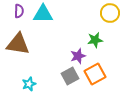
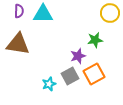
orange square: moved 1 px left
cyan star: moved 20 px right
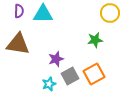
purple star: moved 22 px left, 3 px down
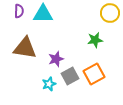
brown triangle: moved 7 px right, 4 px down
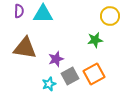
yellow circle: moved 3 px down
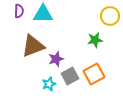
brown triangle: moved 8 px right, 2 px up; rotated 30 degrees counterclockwise
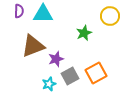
green star: moved 11 px left, 7 px up; rotated 14 degrees counterclockwise
orange square: moved 2 px right, 1 px up
